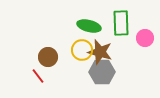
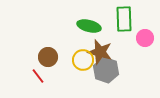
green rectangle: moved 3 px right, 4 px up
yellow circle: moved 1 px right, 10 px down
gray hexagon: moved 4 px right, 2 px up; rotated 20 degrees clockwise
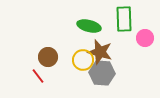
gray hexagon: moved 4 px left, 3 px down; rotated 15 degrees counterclockwise
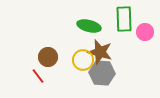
pink circle: moved 6 px up
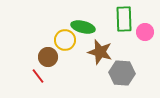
green ellipse: moved 6 px left, 1 px down
yellow circle: moved 18 px left, 20 px up
gray hexagon: moved 20 px right
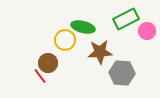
green rectangle: moved 2 px right; rotated 65 degrees clockwise
pink circle: moved 2 px right, 1 px up
brown star: rotated 20 degrees counterclockwise
brown circle: moved 6 px down
red line: moved 2 px right
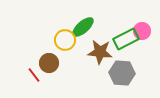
green rectangle: moved 20 px down
green ellipse: rotated 55 degrees counterclockwise
pink circle: moved 5 px left
brown star: rotated 10 degrees clockwise
brown circle: moved 1 px right
red line: moved 6 px left, 1 px up
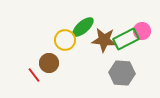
brown star: moved 4 px right, 12 px up
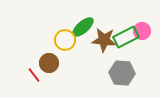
green rectangle: moved 2 px up
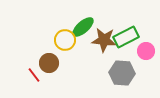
pink circle: moved 4 px right, 20 px down
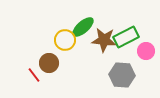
gray hexagon: moved 2 px down
